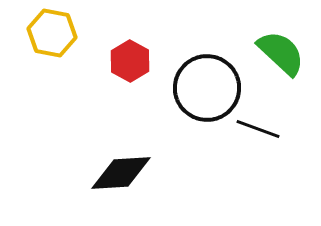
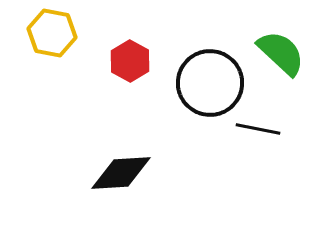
black circle: moved 3 px right, 5 px up
black line: rotated 9 degrees counterclockwise
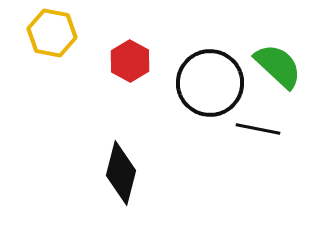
green semicircle: moved 3 px left, 13 px down
black diamond: rotated 72 degrees counterclockwise
